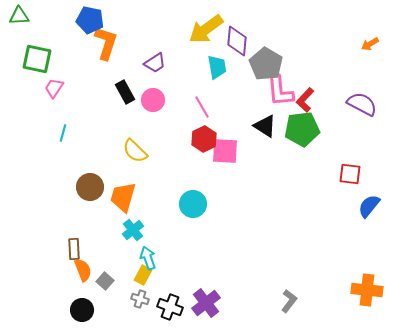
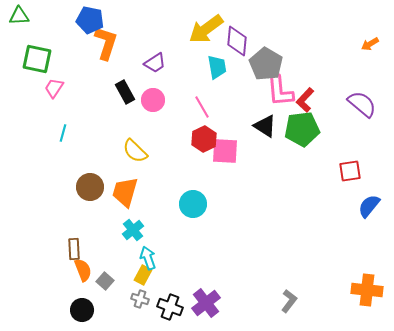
purple semicircle: rotated 12 degrees clockwise
red square: moved 3 px up; rotated 15 degrees counterclockwise
orange trapezoid: moved 2 px right, 5 px up
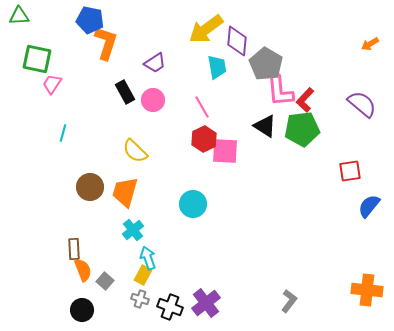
pink trapezoid: moved 2 px left, 4 px up
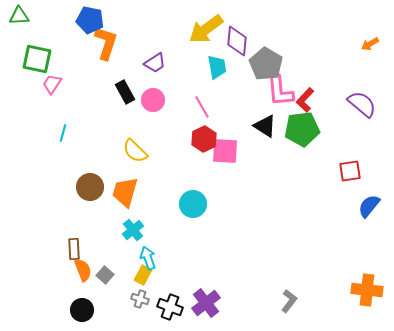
gray square: moved 6 px up
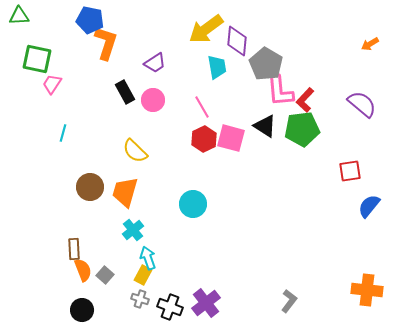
pink square: moved 6 px right, 13 px up; rotated 12 degrees clockwise
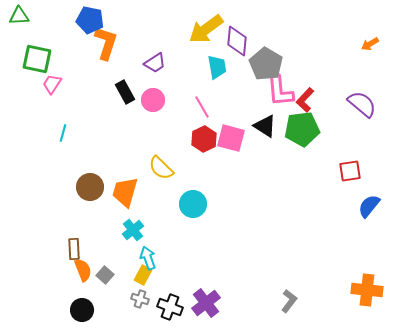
yellow semicircle: moved 26 px right, 17 px down
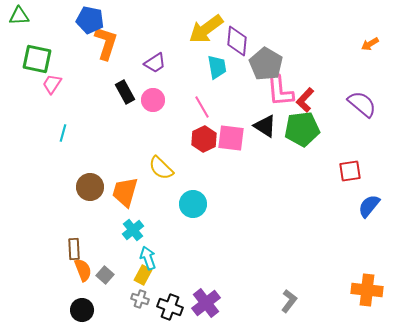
pink square: rotated 8 degrees counterclockwise
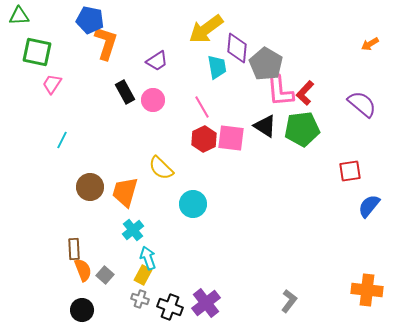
purple diamond: moved 7 px down
green square: moved 7 px up
purple trapezoid: moved 2 px right, 2 px up
red L-shape: moved 7 px up
cyan line: moved 1 px left, 7 px down; rotated 12 degrees clockwise
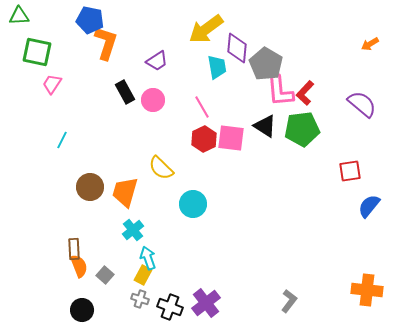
orange semicircle: moved 4 px left, 4 px up
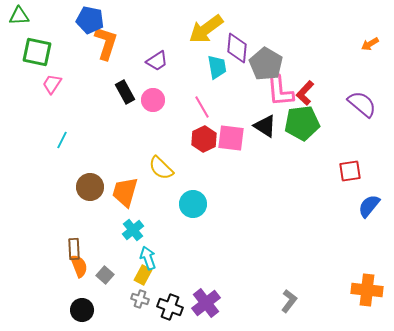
green pentagon: moved 6 px up
